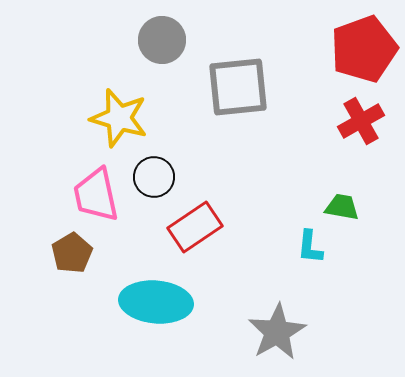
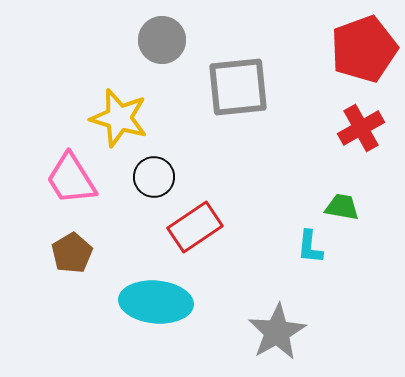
red cross: moved 7 px down
pink trapezoid: moved 25 px left, 16 px up; rotated 20 degrees counterclockwise
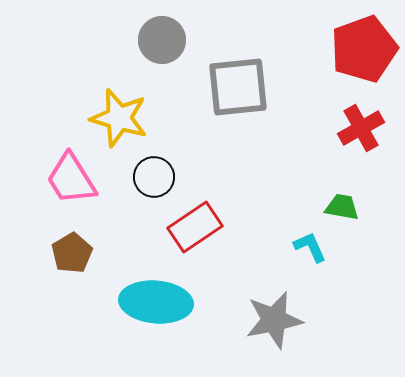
cyan L-shape: rotated 150 degrees clockwise
gray star: moved 3 px left, 12 px up; rotated 18 degrees clockwise
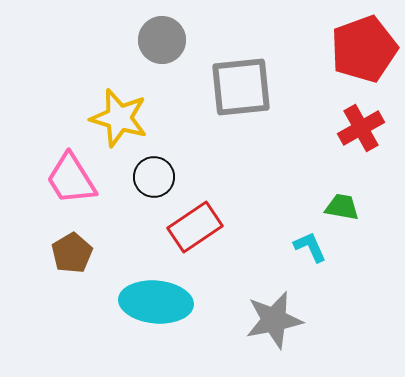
gray square: moved 3 px right
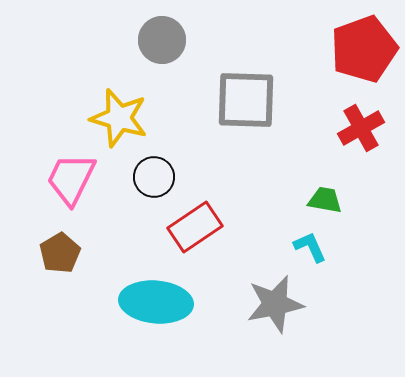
gray square: moved 5 px right, 13 px down; rotated 8 degrees clockwise
pink trapezoid: rotated 58 degrees clockwise
green trapezoid: moved 17 px left, 7 px up
brown pentagon: moved 12 px left
gray star: moved 1 px right, 16 px up
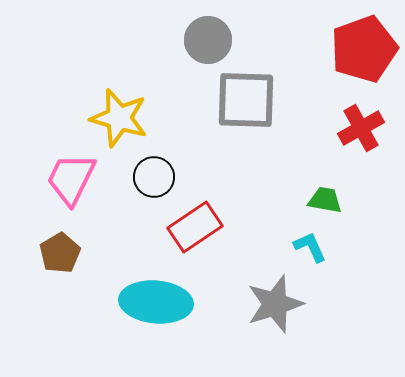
gray circle: moved 46 px right
gray star: rotated 6 degrees counterclockwise
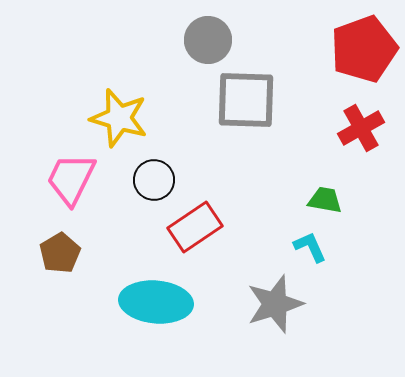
black circle: moved 3 px down
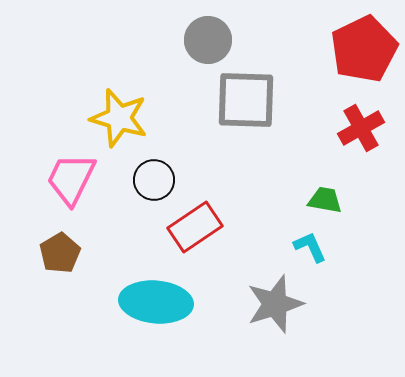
red pentagon: rotated 6 degrees counterclockwise
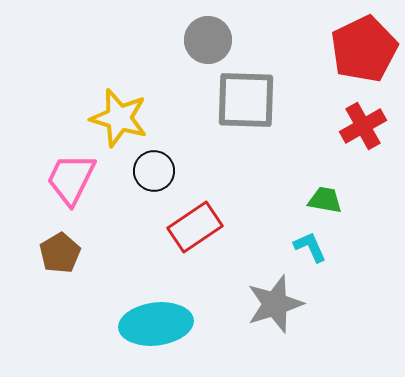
red cross: moved 2 px right, 2 px up
black circle: moved 9 px up
cyan ellipse: moved 22 px down; rotated 12 degrees counterclockwise
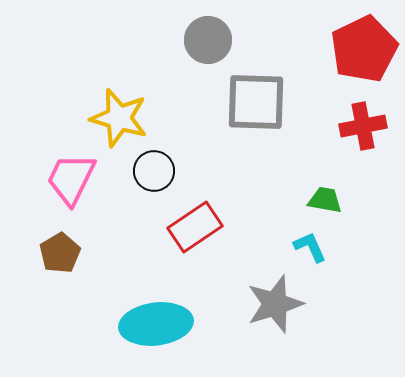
gray square: moved 10 px right, 2 px down
red cross: rotated 18 degrees clockwise
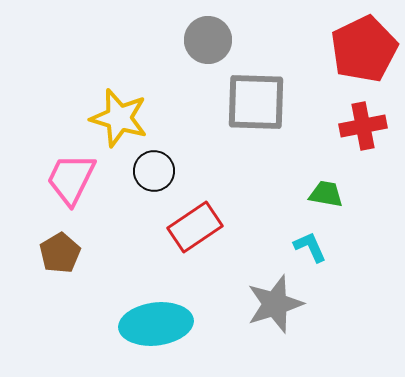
green trapezoid: moved 1 px right, 6 px up
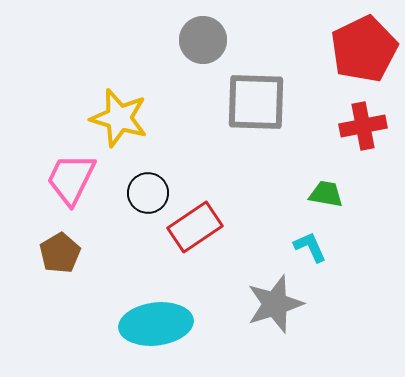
gray circle: moved 5 px left
black circle: moved 6 px left, 22 px down
